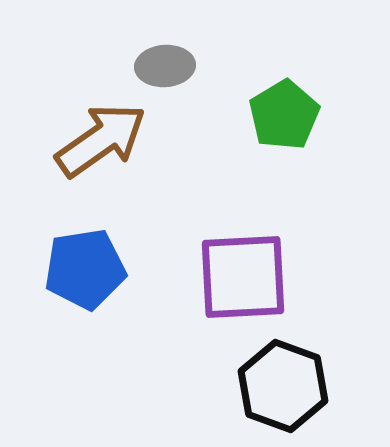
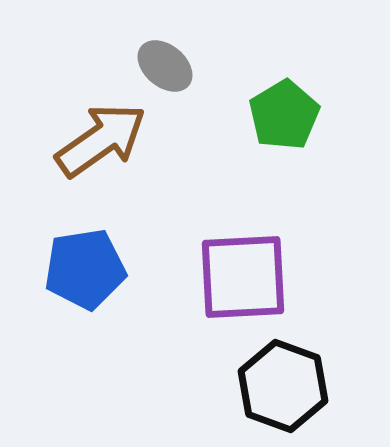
gray ellipse: rotated 44 degrees clockwise
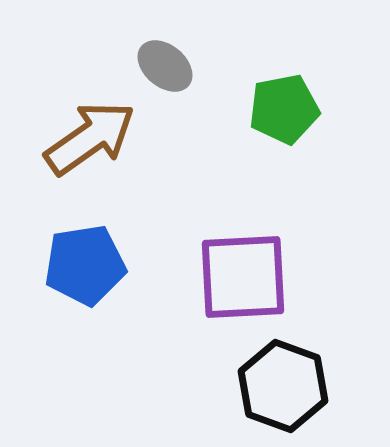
green pentagon: moved 6 px up; rotated 20 degrees clockwise
brown arrow: moved 11 px left, 2 px up
blue pentagon: moved 4 px up
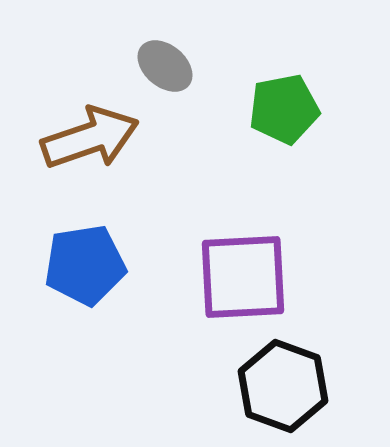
brown arrow: rotated 16 degrees clockwise
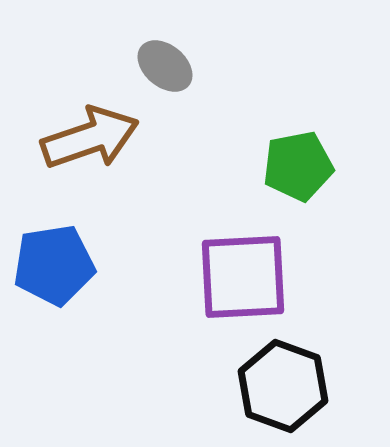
green pentagon: moved 14 px right, 57 px down
blue pentagon: moved 31 px left
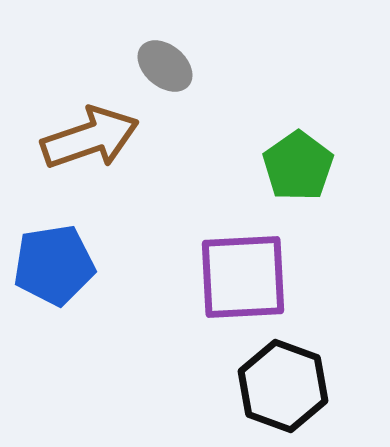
green pentagon: rotated 24 degrees counterclockwise
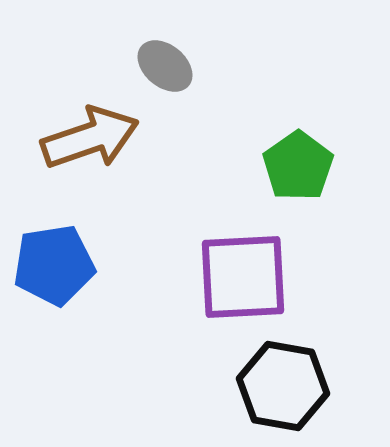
black hexagon: rotated 10 degrees counterclockwise
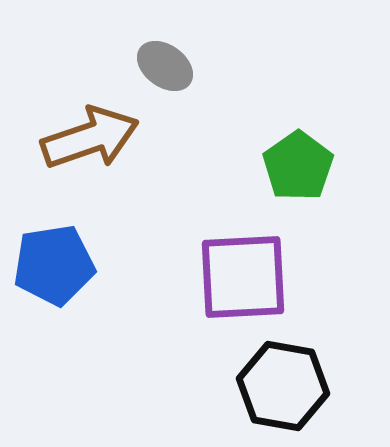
gray ellipse: rotated 4 degrees counterclockwise
